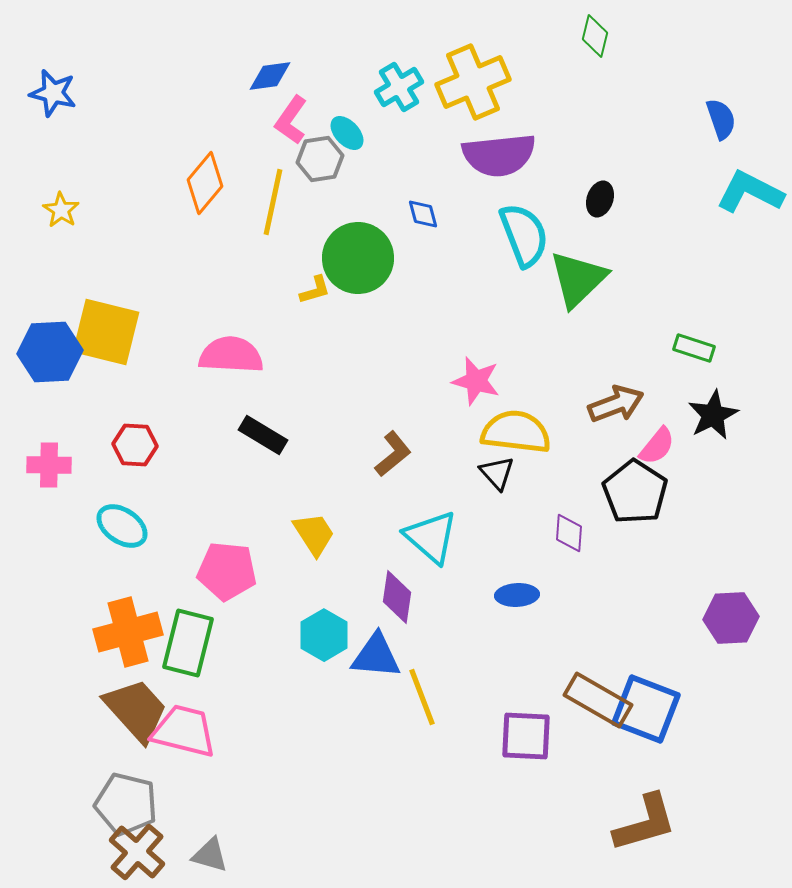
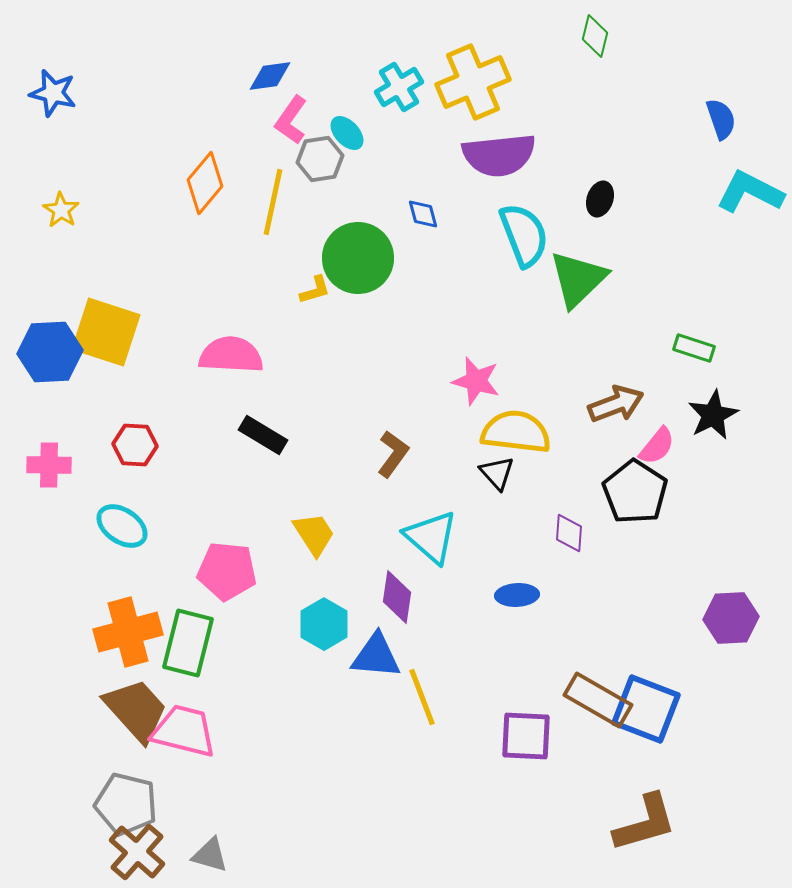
yellow square at (106, 332): rotated 4 degrees clockwise
brown L-shape at (393, 454): rotated 15 degrees counterclockwise
cyan hexagon at (324, 635): moved 11 px up
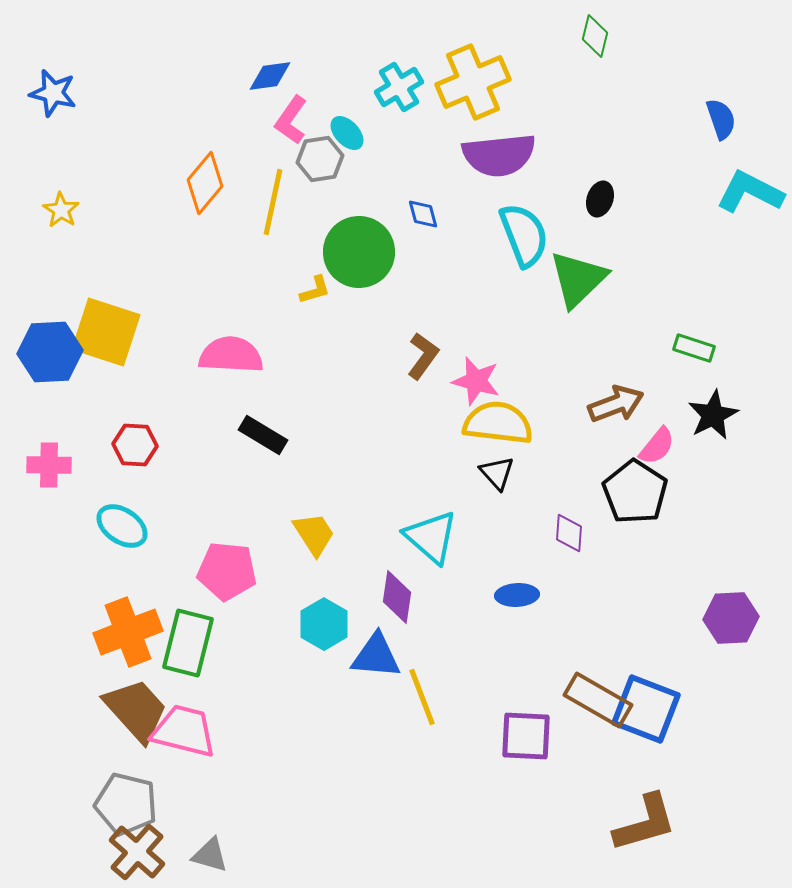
green circle at (358, 258): moved 1 px right, 6 px up
yellow semicircle at (516, 432): moved 18 px left, 9 px up
brown L-shape at (393, 454): moved 30 px right, 98 px up
orange cross at (128, 632): rotated 6 degrees counterclockwise
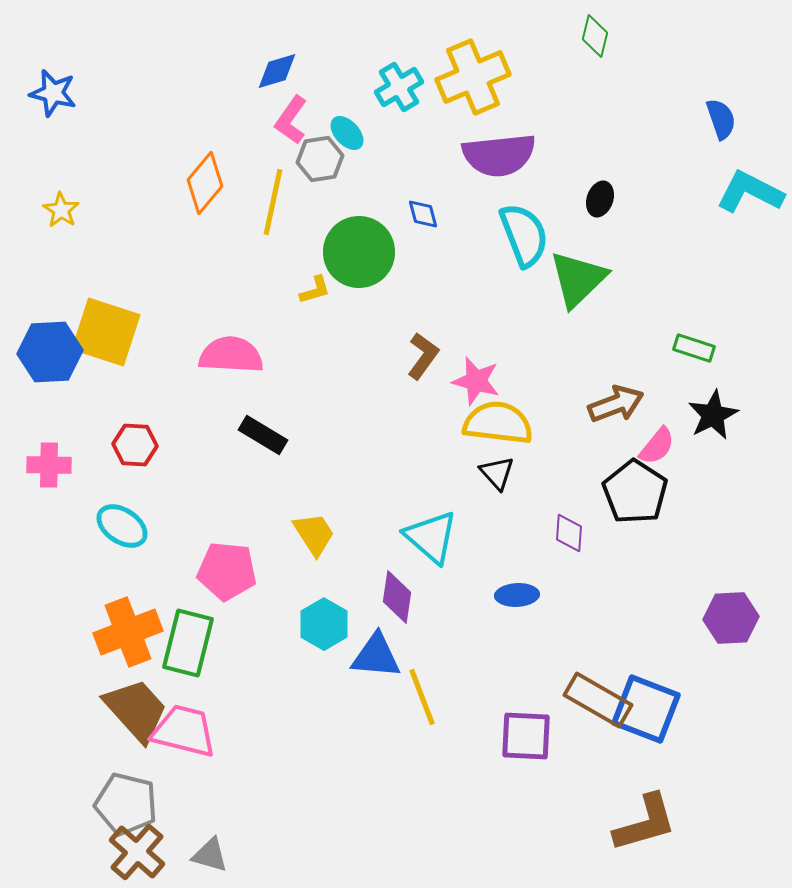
blue diamond at (270, 76): moved 7 px right, 5 px up; rotated 9 degrees counterclockwise
yellow cross at (473, 82): moved 5 px up
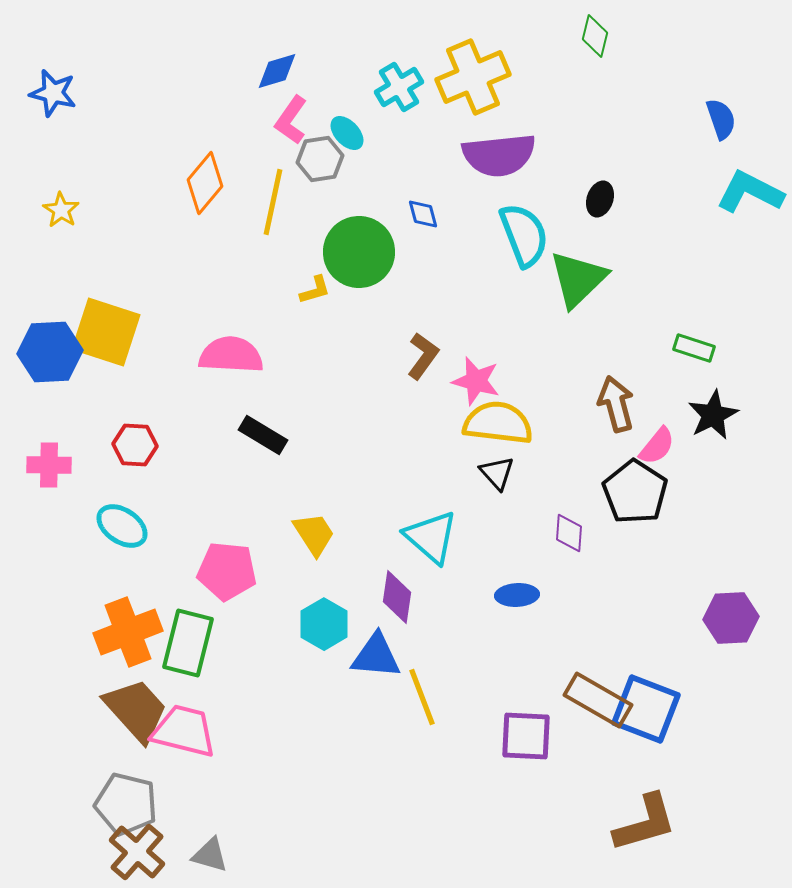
brown arrow at (616, 404): rotated 84 degrees counterclockwise
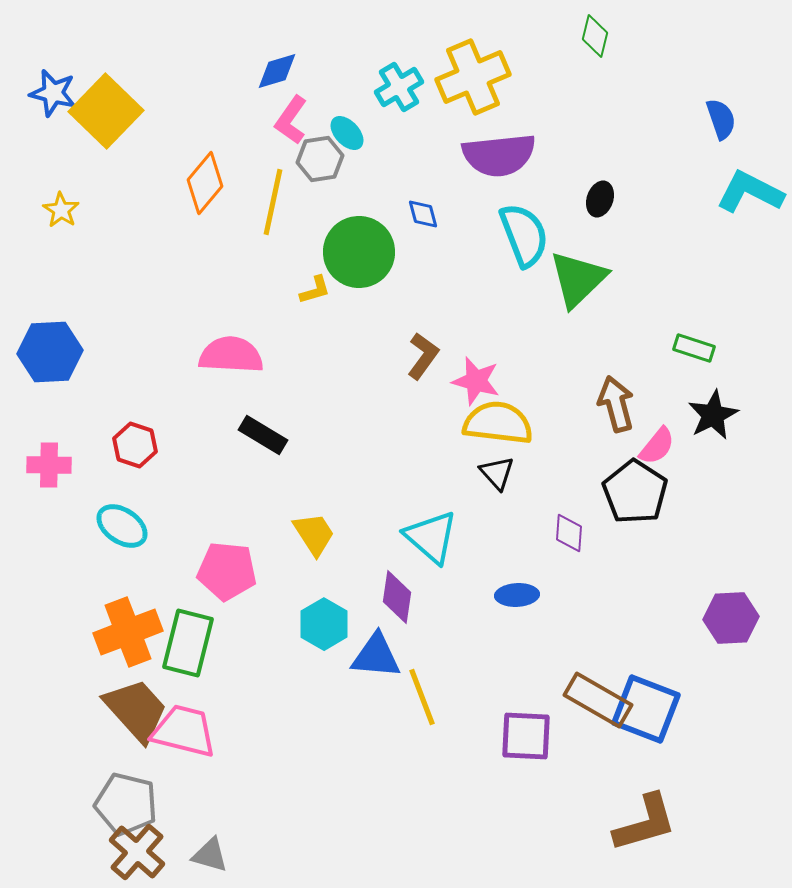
yellow square at (106, 332): moved 221 px up; rotated 26 degrees clockwise
red hexagon at (135, 445): rotated 15 degrees clockwise
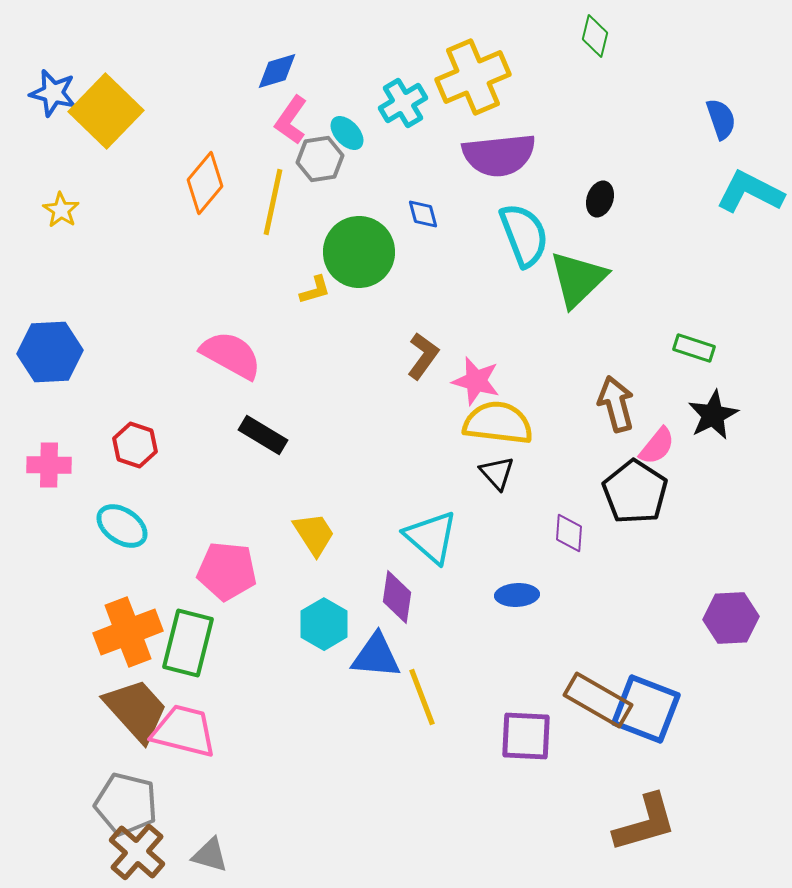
cyan cross at (399, 87): moved 4 px right, 16 px down
pink semicircle at (231, 355): rotated 26 degrees clockwise
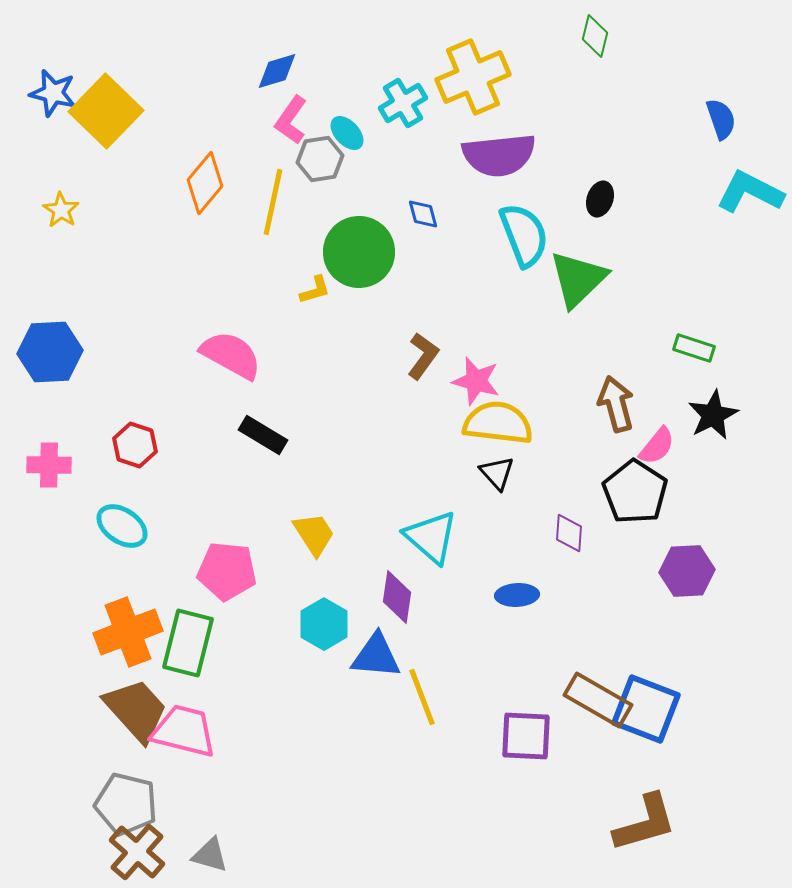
purple hexagon at (731, 618): moved 44 px left, 47 px up
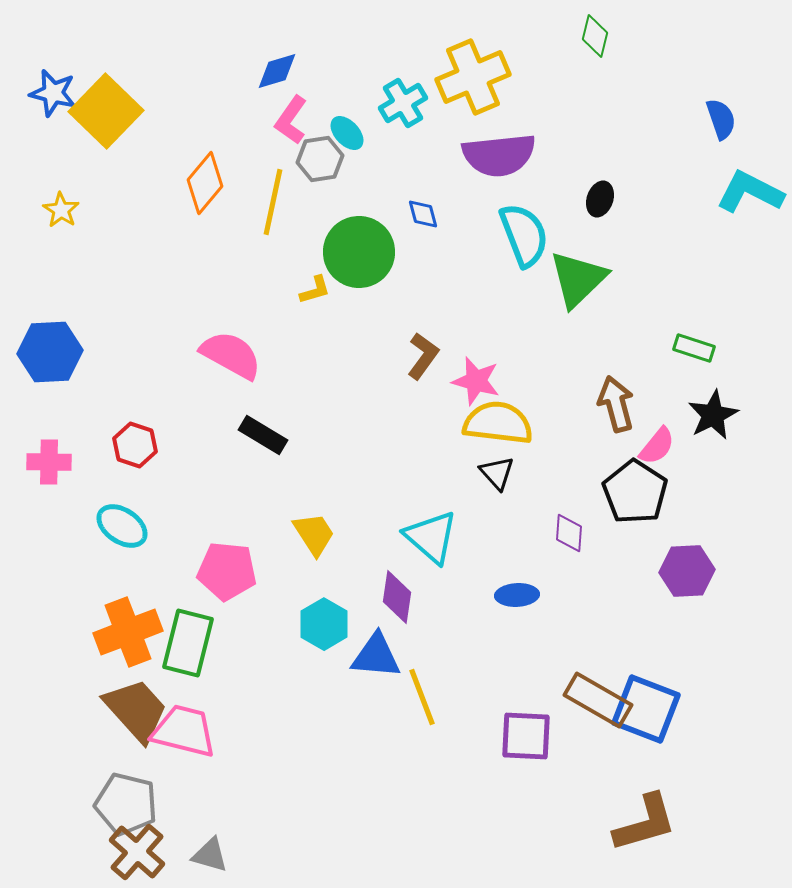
pink cross at (49, 465): moved 3 px up
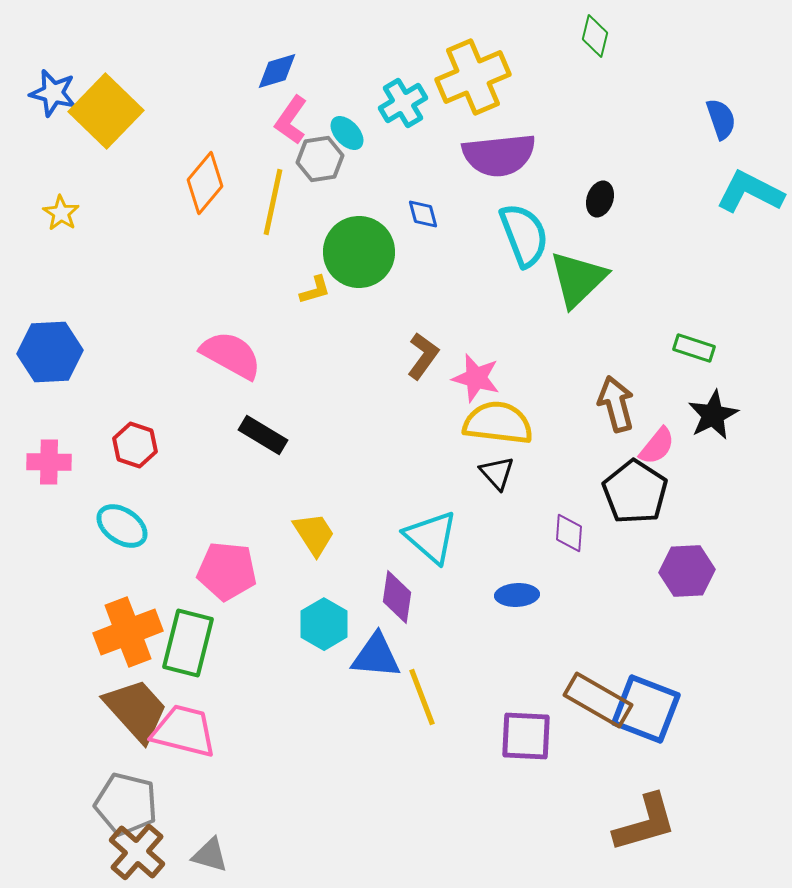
yellow star at (61, 210): moved 3 px down
pink star at (476, 381): moved 3 px up
